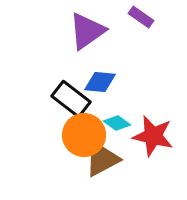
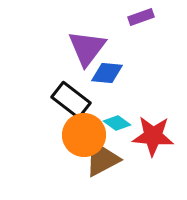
purple rectangle: rotated 55 degrees counterclockwise
purple triangle: moved 17 px down; rotated 18 degrees counterclockwise
blue diamond: moved 7 px right, 9 px up
black rectangle: moved 1 px down
red star: rotated 9 degrees counterclockwise
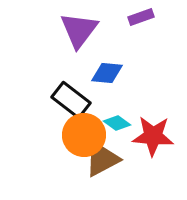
purple triangle: moved 8 px left, 18 px up
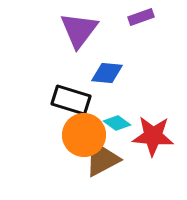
black rectangle: rotated 21 degrees counterclockwise
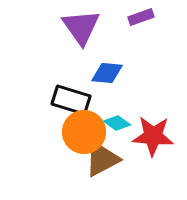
purple triangle: moved 2 px right, 3 px up; rotated 12 degrees counterclockwise
orange circle: moved 3 px up
